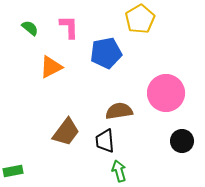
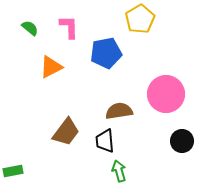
pink circle: moved 1 px down
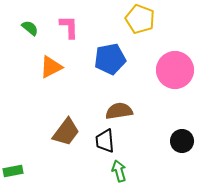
yellow pentagon: rotated 20 degrees counterclockwise
blue pentagon: moved 4 px right, 6 px down
pink circle: moved 9 px right, 24 px up
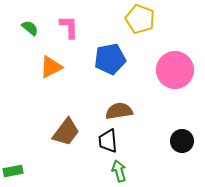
black trapezoid: moved 3 px right
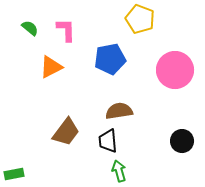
pink L-shape: moved 3 px left, 3 px down
green rectangle: moved 1 px right, 3 px down
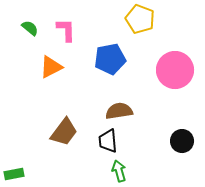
brown trapezoid: moved 2 px left
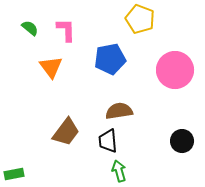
orange triangle: rotated 40 degrees counterclockwise
brown trapezoid: moved 2 px right
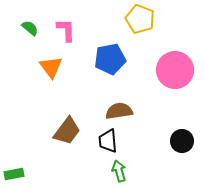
brown trapezoid: moved 1 px right, 1 px up
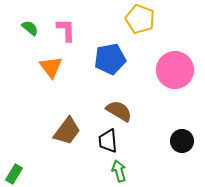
brown semicircle: rotated 40 degrees clockwise
green rectangle: rotated 48 degrees counterclockwise
